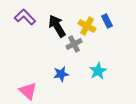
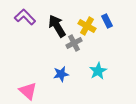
gray cross: moved 1 px up
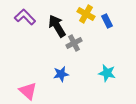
yellow cross: moved 1 px left, 12 px up
cyan star: moved 9 px right, 2 px down; rotated 30 degrees counterclockwise
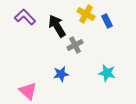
gray cross: moved 1 px right, 2 px down
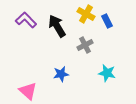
purple L-shape: moved 1 px right, 3 px down
gray cross: moved 10 px right
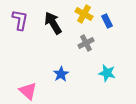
yellow cross: moved 2 px left
purple L-shape: moved 6 px left; rotated 55 degrees clockwise
black arrow: moved 4 px left, 3 px up
gray cross: moved 1 px right, 2 px up
blue star: rotated 21 degrees counterclockwise
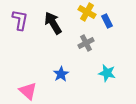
yellow cross: moved 3 px right, 2 px up
